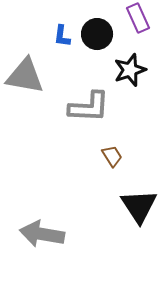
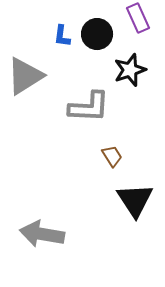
gray triangle: rotated 42 degrees counterclockwise
black triangle: moved 4 px left, 6 px up
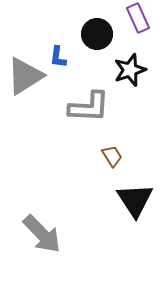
blue L-shape: moved 4 px left, 21 px down
gray arrow: rotated 144 degrees counterclockwise
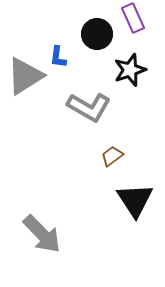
purple rectangle: moved 5 px left
gray L-shape: rotated 27 degrees clockwise
brown trapezoid: rotated 95 degrees counterclockwise
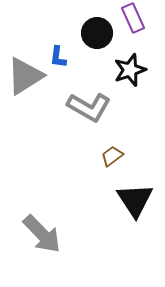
black circle: moved 1 px up
